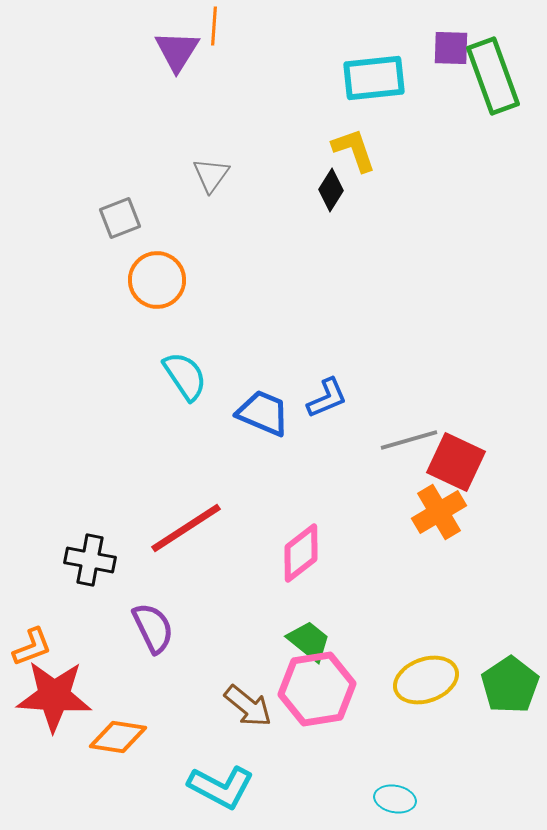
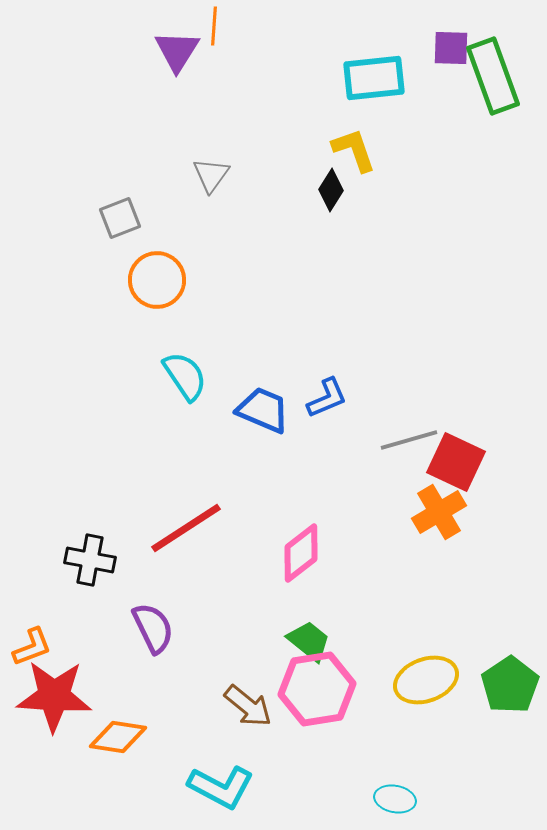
blue trapezoid: moved 3 px up
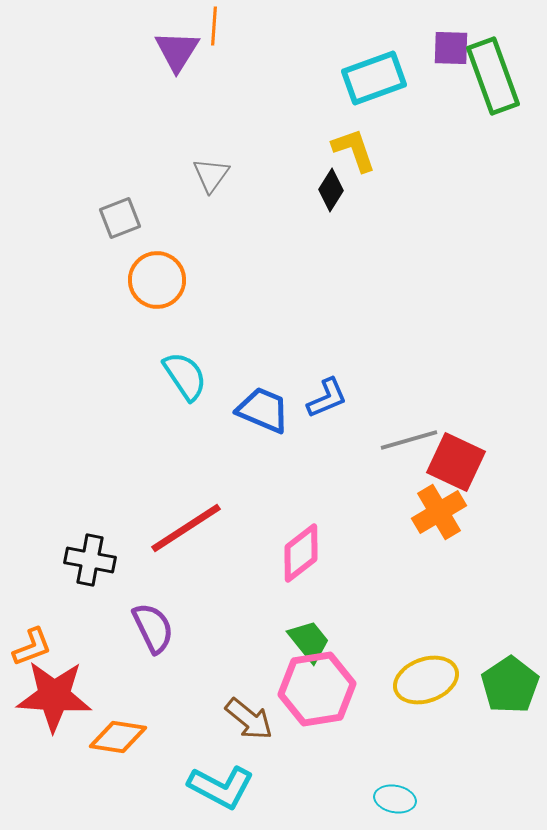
cyan rectangle: rotated 14 degrees counterclockwise
green trapezoid: rotated 12 degrees clockwise
brown arrow: moved 1 px right, 13 px down
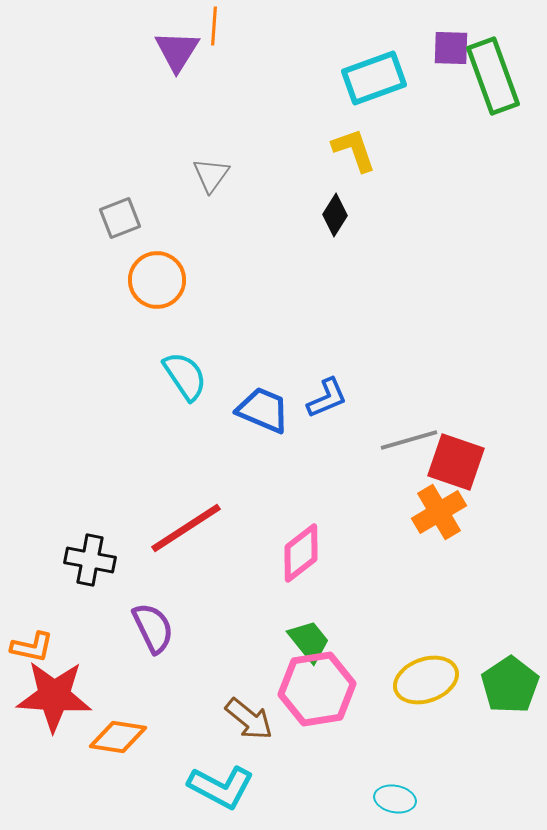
black diamond: moved 4 px right, 25 px down
red square: rotated 6 degrees counterclockwise
orange L-shape: rotated 33 degrees clockwise
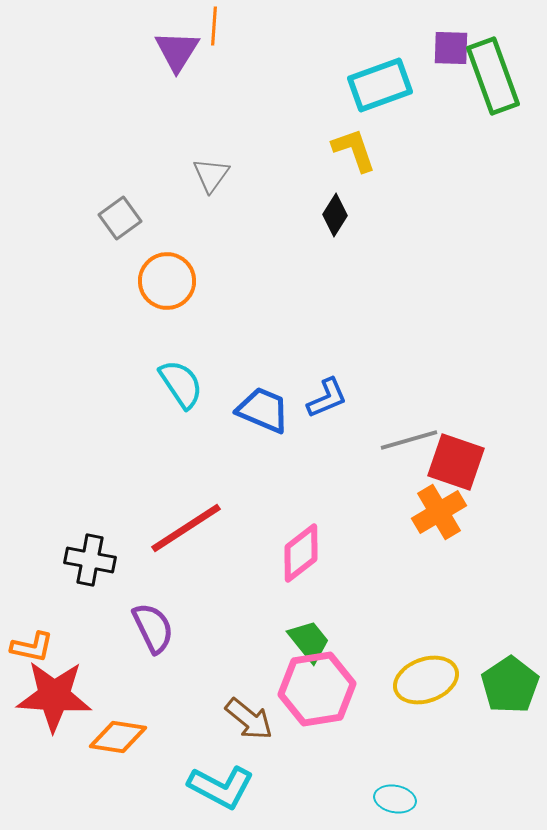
cyan rectangle: moved 6 px right, 7 px down
gray square: rotated 15 degrees counterclockwise
orange circle: moved 10 px right, 1 px down
cyan semicircle: moved 4 px left, 8 px down
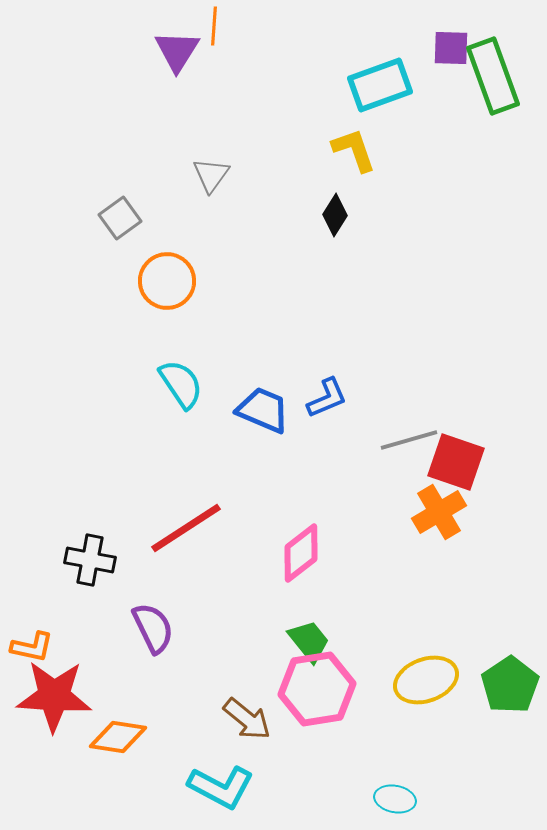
brown arrow: moved 2 px left
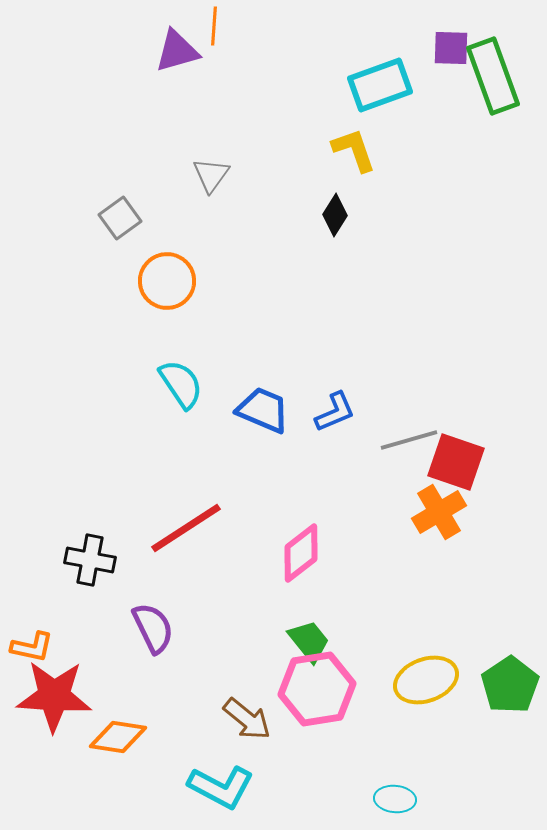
purple triangle: rotated 42 degrees clockwise
blue L-shape: moved 8 px right, 14 px down
cyan ellipse: rotated 6 degrees counterclockwise
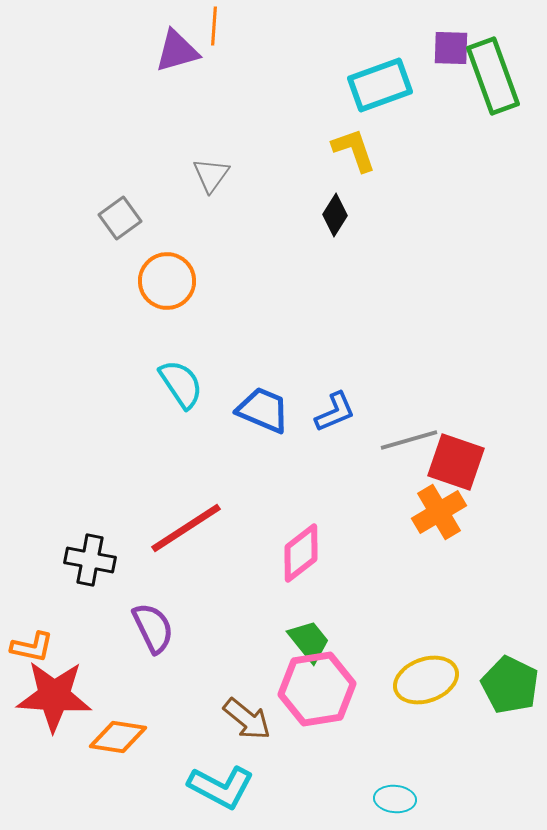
green pentagon: rotated 12 degrees counterclockwise
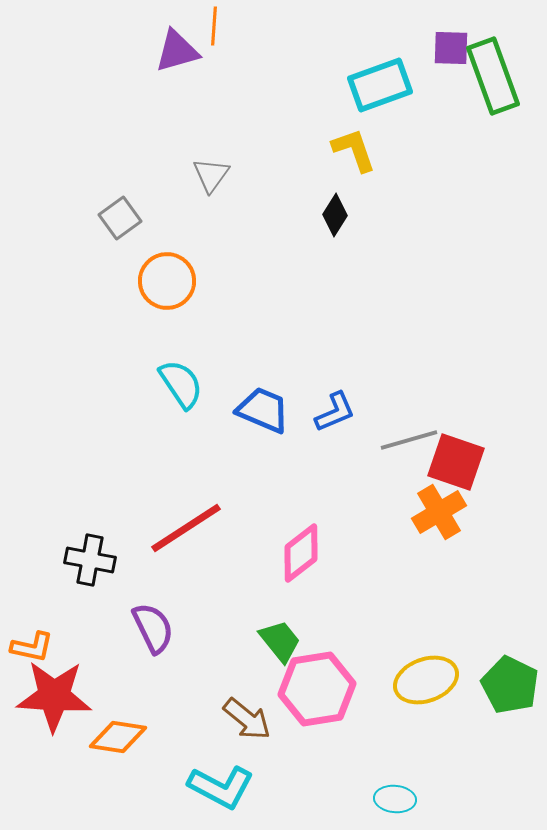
green trapezoid: moved 29 px left
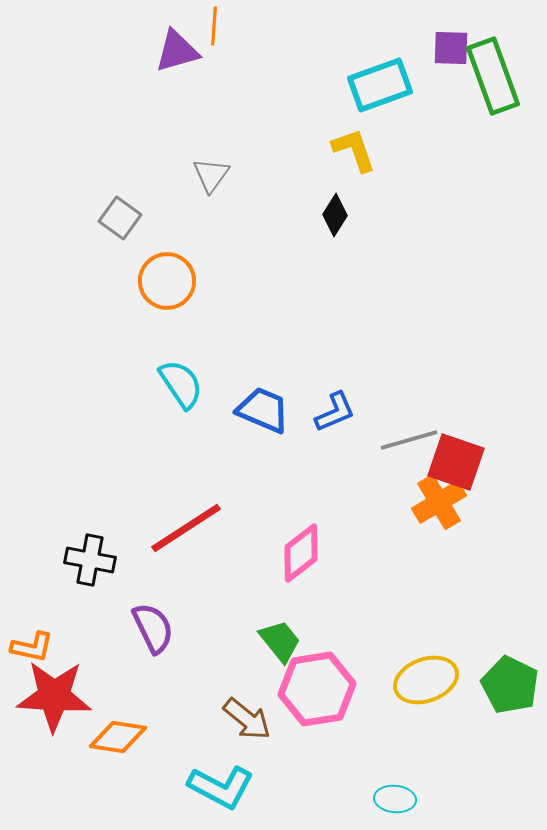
gray square: rotated 18 degrees counterclockwise
orange cross: moved 10 px up
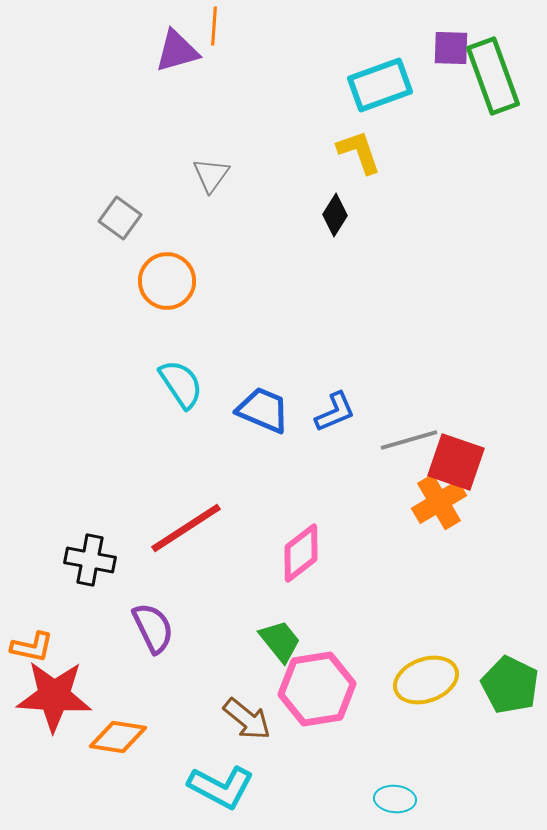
yellow L-shape: moved 5 px right, 2 px down
